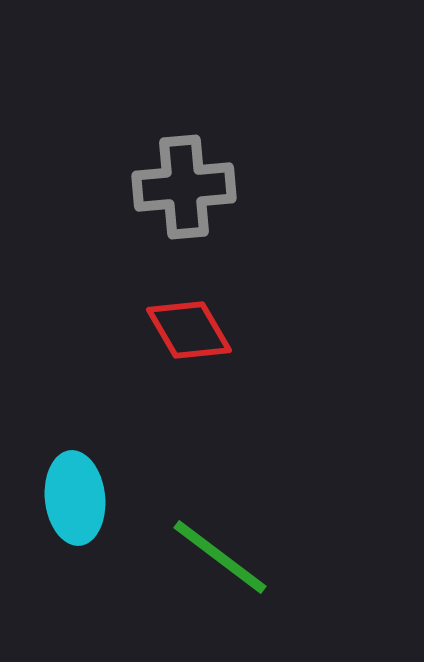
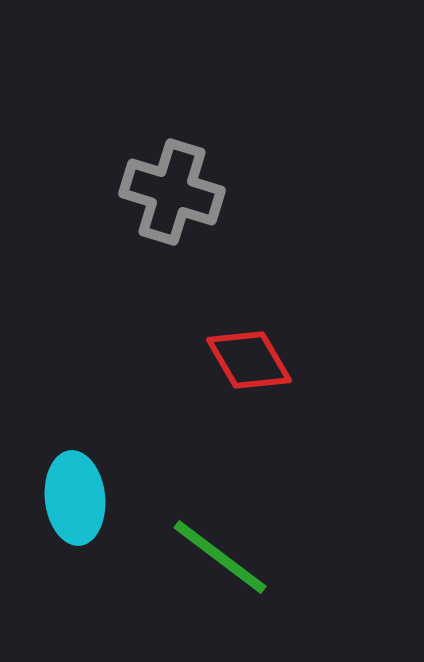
gray cross: moved 12 px left, 5 px down; rotated 22 degrees clockwise
red diamond: moved 60 px right, 30 px down
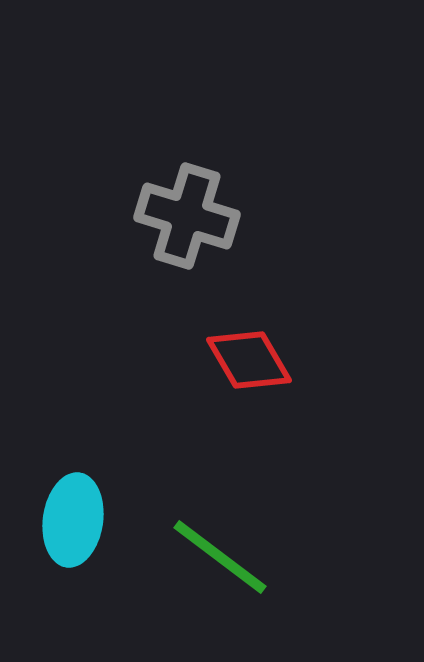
gray cross: moved 15 px right, 24 px down
cyan ellipse: moved 2 px left, 22 px down; rotated 14 degrees clockwise
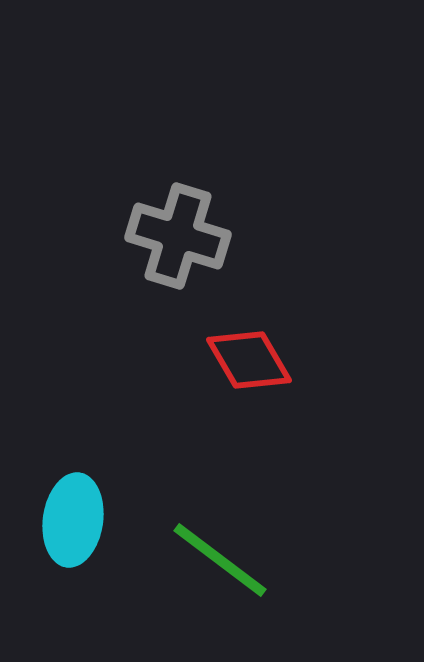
gray cross: moved 9 px left, 20 px down
green line: moved 3 px down
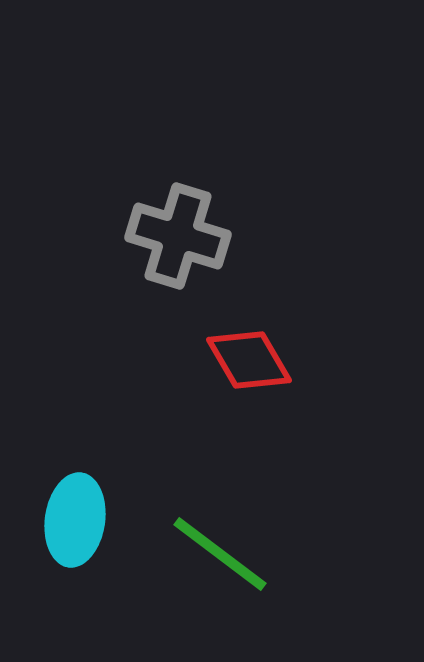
cyan ellipse: moved 2 px right
green line: moved 6 px up
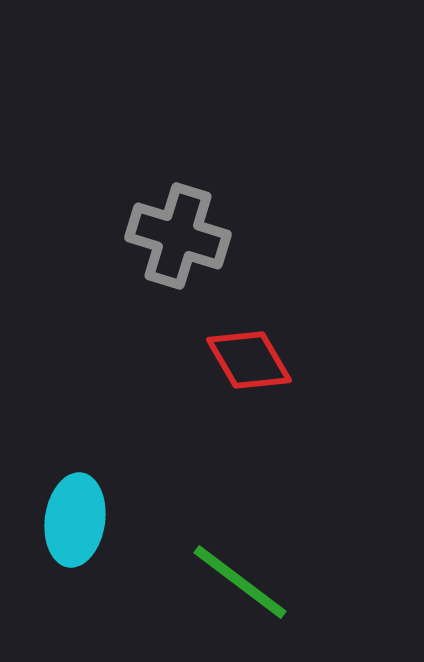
green line: moved 20 px right, 28 px down
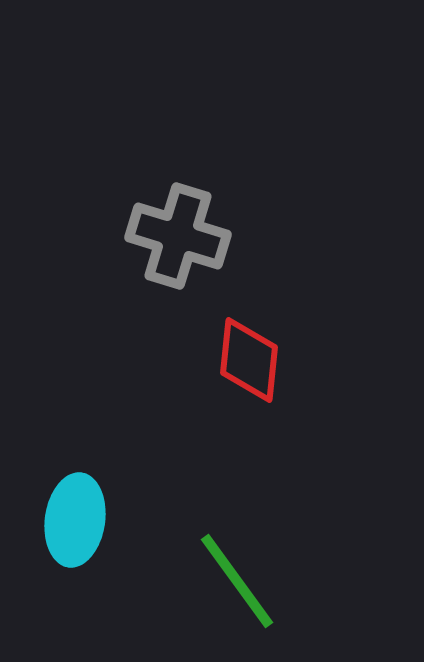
red diamond: rotated 36 degrees clockwise
green line: moved 3 px left, 1 px up; rotated 17 degrees clockwise
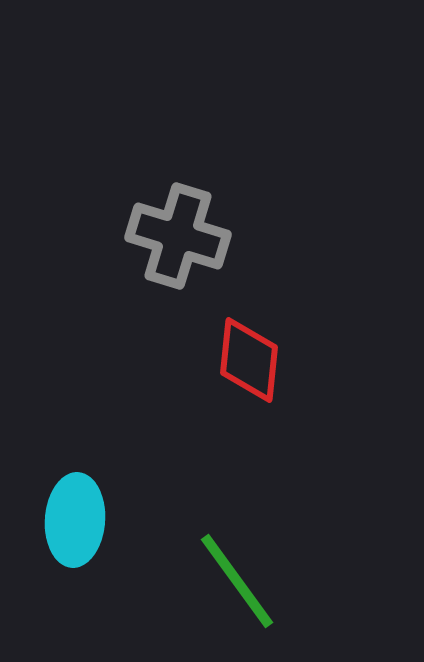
cyan ellipse: rotated 4 degrees counterclockwise
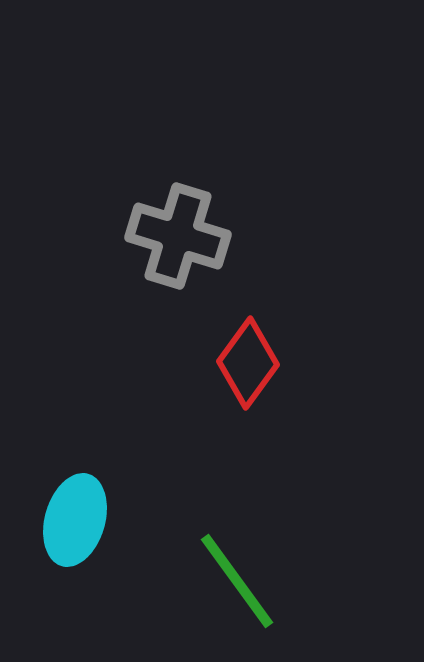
red diamond: moved 1 px left, 3 px down; rotated 30 degrees clockwise
cyan ellipse: rotated 12 degrees clockwise
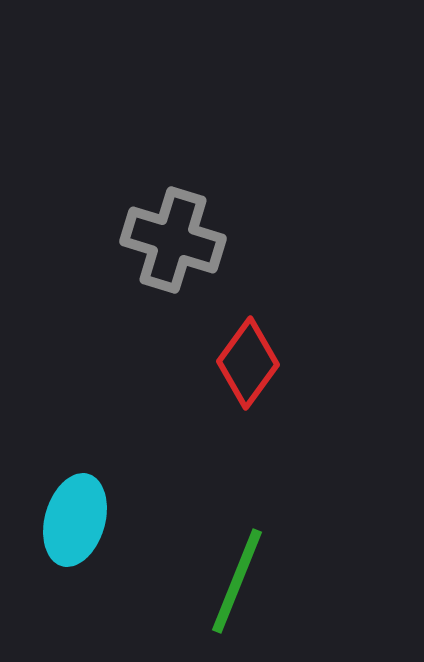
gray cross: moved 5 px left, 4 px down
green line: rotated 58 degrees clockwise
